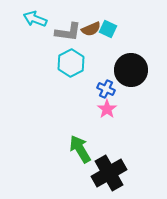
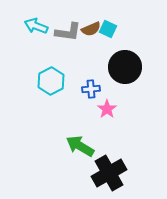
cyan arrow: moved 1 px right, 7 px down
cyan hexagon: moved 20 px left, 18 px down
black circle: moved 6 px left, 3 px up
blue cross: moved 15 px left; rotated 30 degrees counterclockwise
green arrow: moved 3 px up; rotated 28 degrees counterclockwise
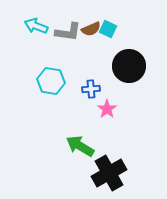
black circle: moved 4 px right, 1 px up
cyan hexagon: rotated 24 degrees counterclockwise
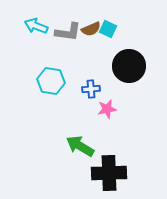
pink star: rotated 24 degrees clockwise
black cross: rotated 28 degrees clockwise
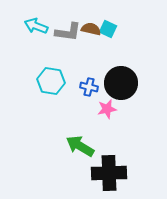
brown semicircle: rotated 144 degrees counterclockwise
black circle: moved 8 px left, 17 px down
blue cross: moved 2 px left, 2 px up; rotated 18 degrees clockwise
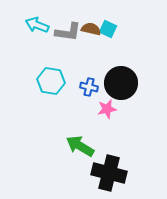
cyan arrow: moved 1 px right, 1 px up
black cross: rotated 16 degrees clockwise
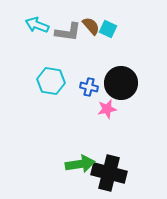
brown semicircle: moved 3 px up; rotated 36 degrees clockwise
green arrow: moved 18 px down; rotated 140 degrees clockwise
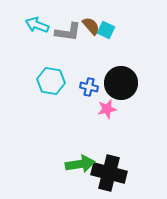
cyan square: moved 2 px left, 1 px down
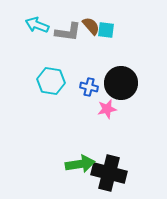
cyan square: rotated 18 degrees counterclockwise
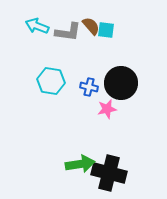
cyan arrow: moved 1 px down
